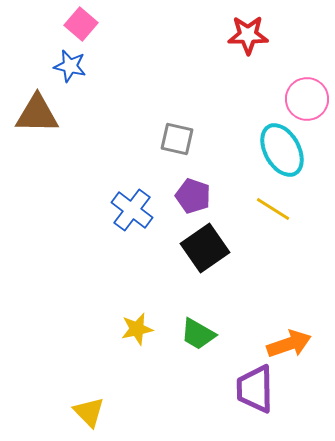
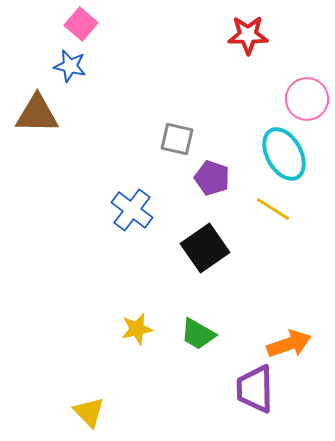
cyan ellipse: moved 2 px right, 4 px down
purple pentagon: moved 19 px right, 18 px up
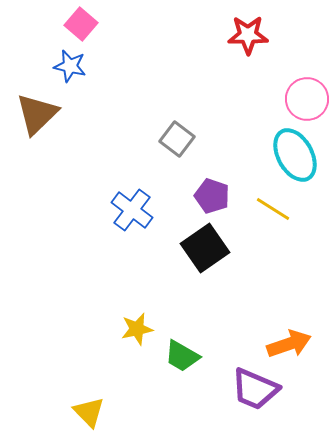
brown triangle: rotated 45 degrees counterclockwise
gray square: rotated 24 degrees clockwise
cyan ellipse: moved 11 px right, 1 px down
purple pentagon: moved 18 px down
green trapezoid: moved 16 px left, 22 px down
purple trapezoid: rotated 66 degrees counterclockwise
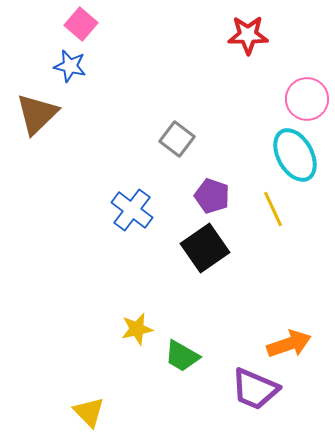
yellow line: rotated 33 degrees clockwise
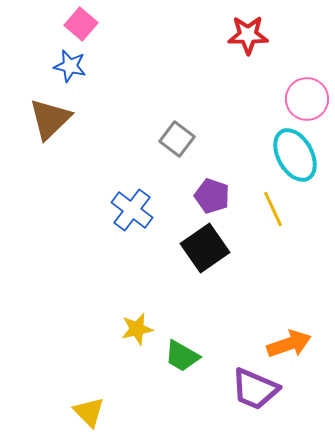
brown triangle: moved 13 px right, 5 px down
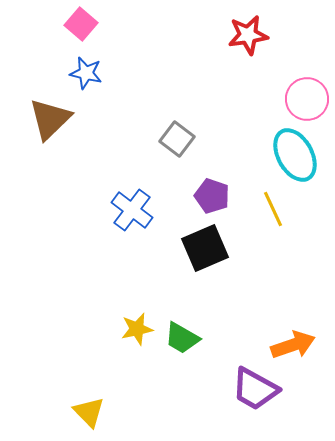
red star: rotated 9 degrees counterclockwise
blue star: moved 16 px right, 7 px down
black square: rotated 12 degrees clockwise
orange arrow: moved 4 px right, 1 px down
green trapezoid: moved 18 px up
purple trapezoid: rotated 6 degrees clockwise
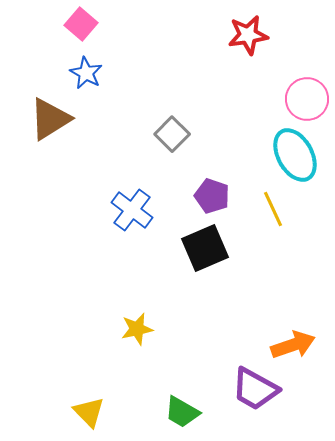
blue star: rotated 16 degrees clockwise
brown triangle: rotated 12 degrees clockwise
gray square: moved 5 px left, 5 px up; rotated 8 degrees clockwise
green trapezoid: moved 74 px down
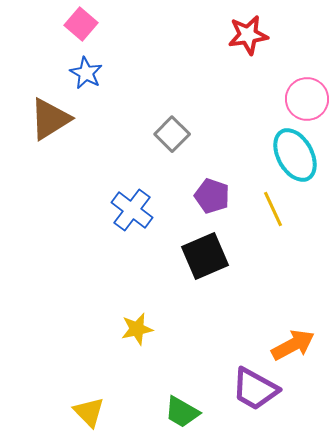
black square: moved 8 px down
orange arrow: rotated 9 degrees counterclockwise
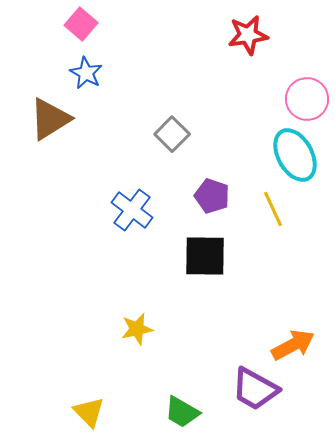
black square: rotated 24 degrees clockwise
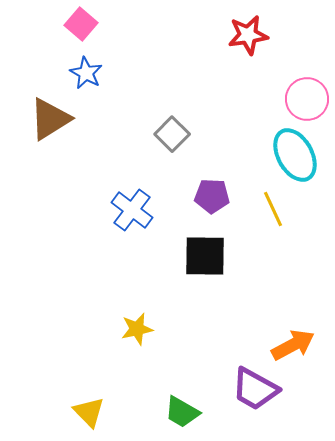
purple pentagon: rotated 16 degrees counterclockwise
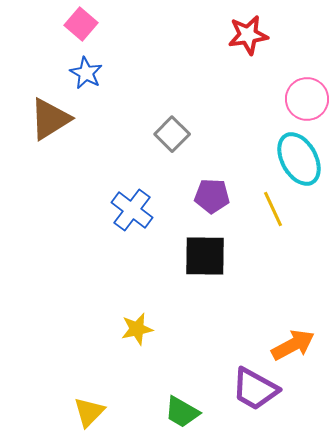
cyan ellipse: moved 4 px right, 4 px down
yellow triangle: rotated 28 degrees clockwise
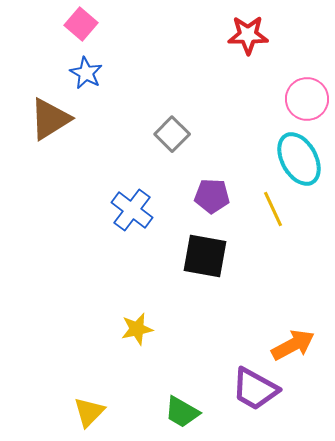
red star: rotated 9 degrees clockwise
black square: rotated 9 degrees clockwise
